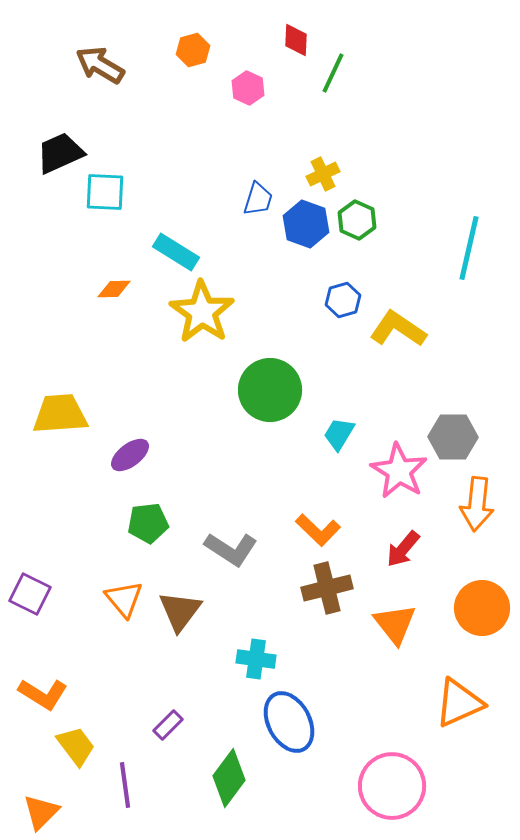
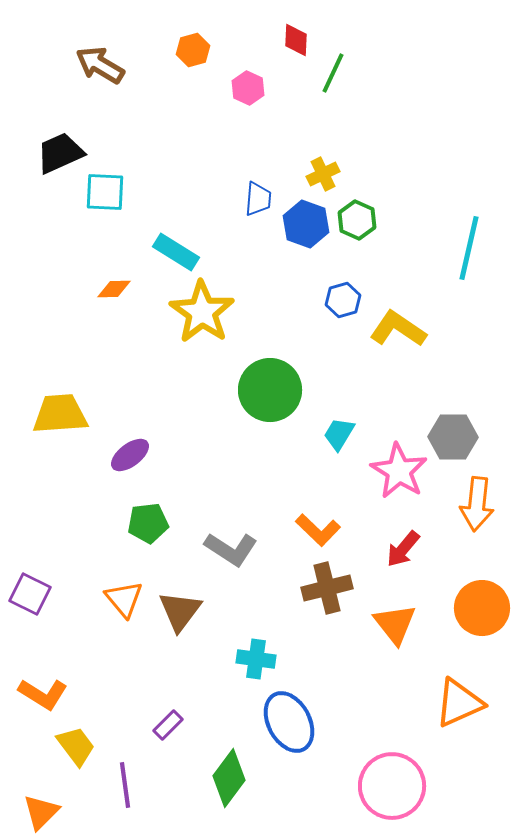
blue trapezoid at (258, 199): rotated 12 degrees counterclockwise
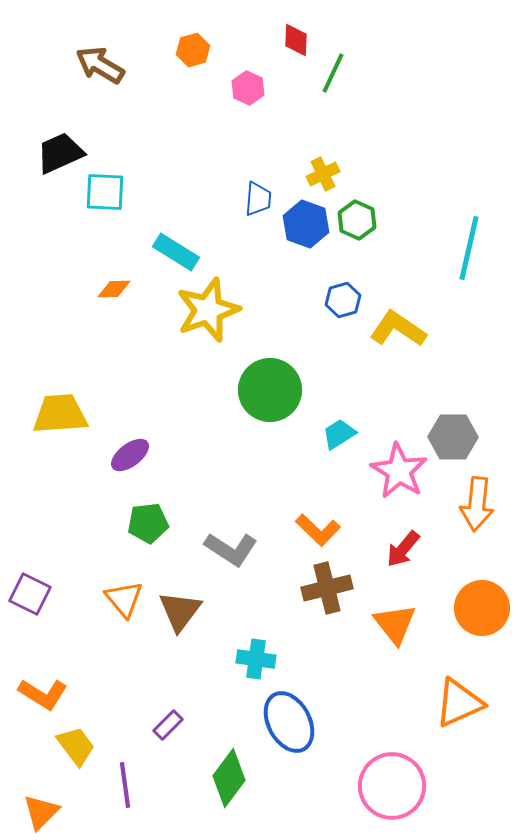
yellow star at (202, 312): moved 6 px right, 2 px up; rotated 18 degrees clockwise
cyan trapezoid at (339, 434): rotated 27 degrees clockwise
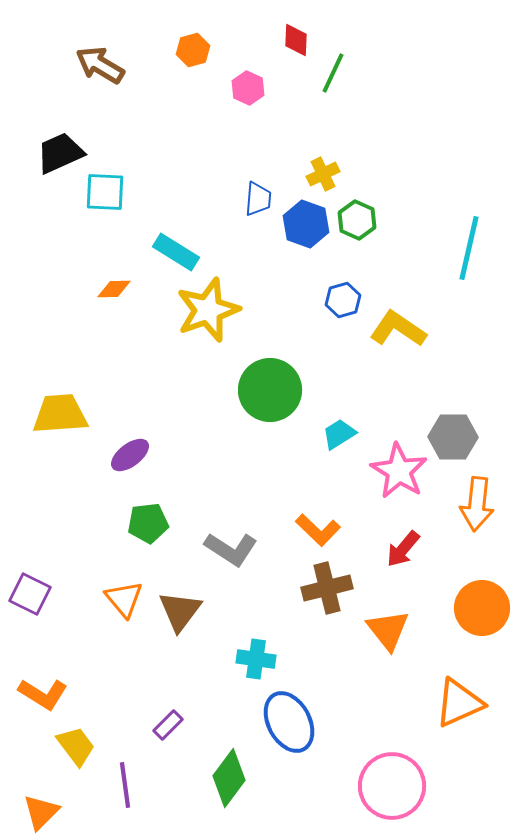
orange triangle at (395, 624): moved 7 px left, 6 px down
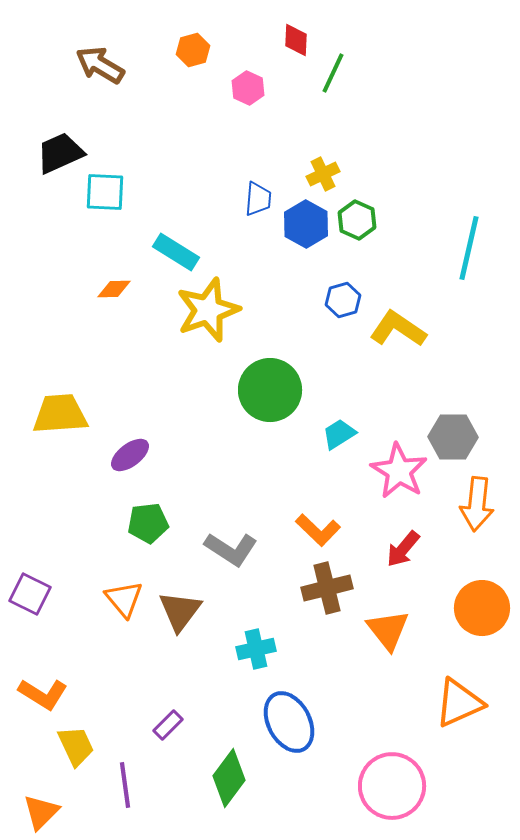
blue hexagon at (306, 224): rotated 9 degrees clockwise
cyan cross at (256, 659): moved 10 px up; rotated 21 degrees counterclockwise
yellow trapezoid at (76, 746): rotated 12 degrees clockwise
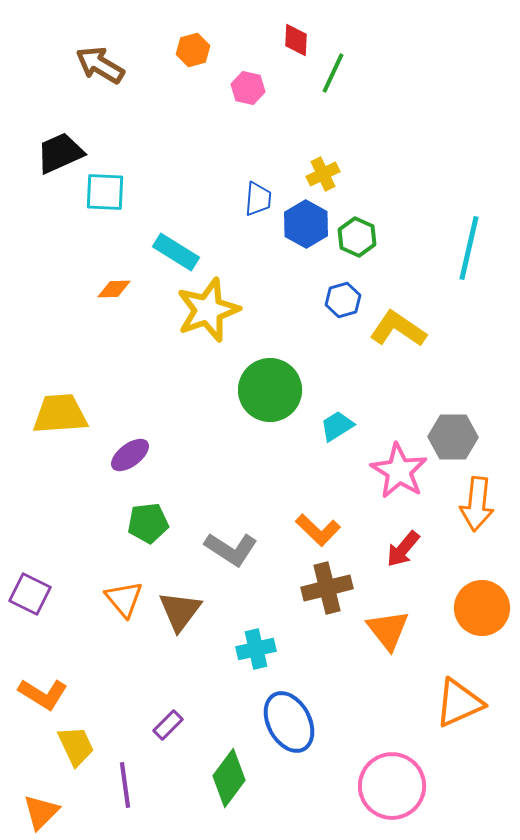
pink hexagon at (248, 88): rotated 12 degrees counterclockwise
green hexagon at (357, 220): moved 17 px down
cyan trapezoid at (339, 434): moved 2 px left, 8 px up
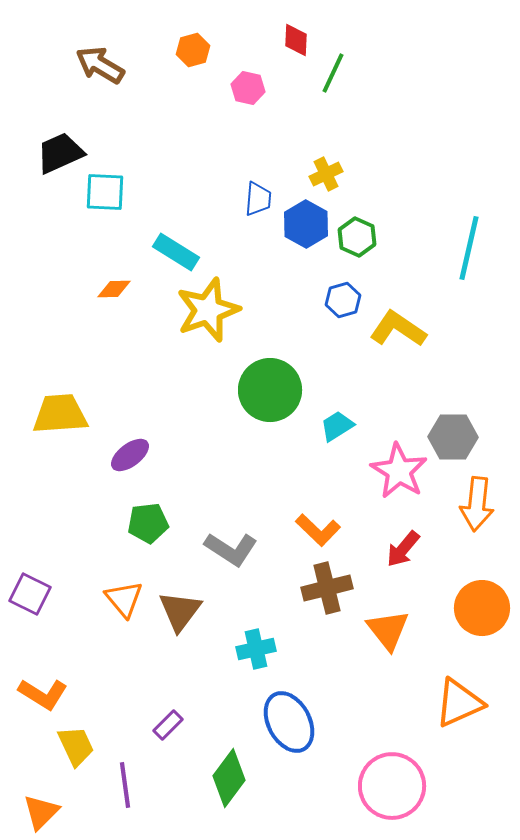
yellow cross at (323, 174): moved 3 px right
